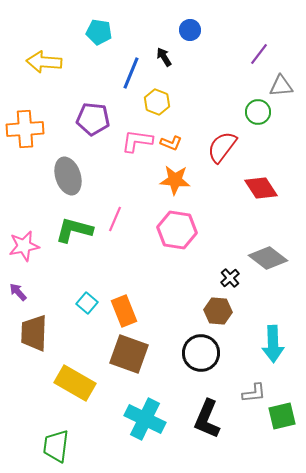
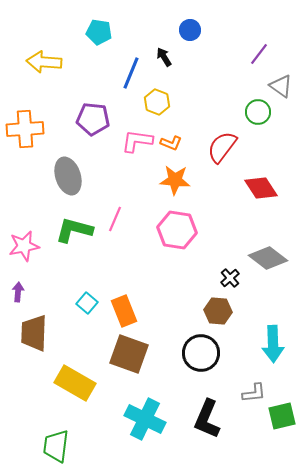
gray triangle: rotated 40 degrees clockwise
purple arrow: rotated 48 degrees clockwise
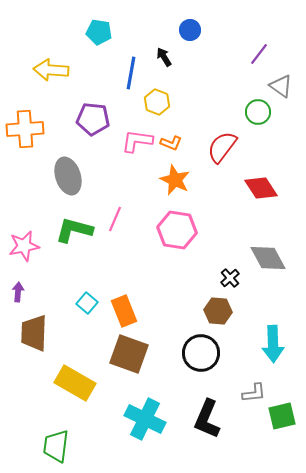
yellow arrow: moved 7 px right, 8 px down
blue line: rotated 12 degrees counterclockwise
orange star: rotated 20 degrees clockwise
gray diamond: rotated 24 degrees clockwise
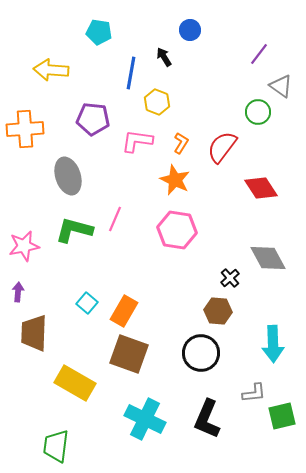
orange L-shape: moved 10 px right; rotated 80 degrees counterclockwise
orange rectangle: rotated 52 degrees clockwise
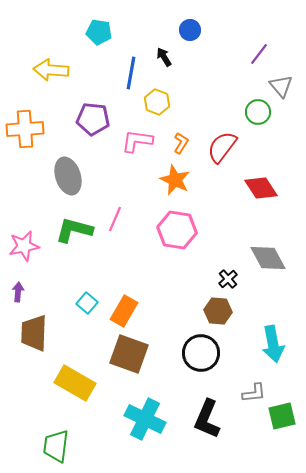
gray triangle: rotated 15 degrees clockwise
black cross: moved 2 px left, 1 px down
cyan arrow: rotated 9 degrees counterclockwise
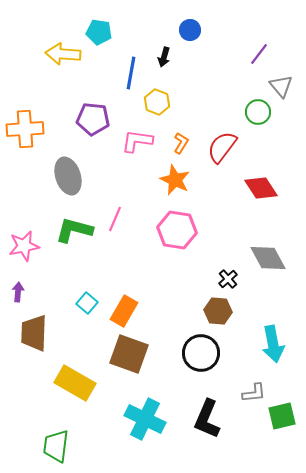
black arrow: rotated 132 degrees counterclockwise
yellow arrow: moved 12 px right, 16 px up
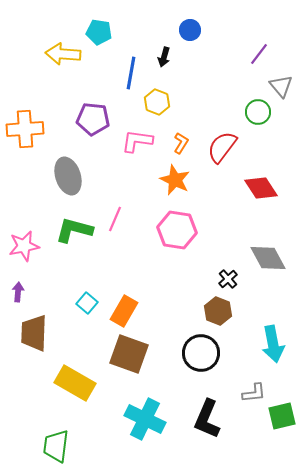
brown hexagon: rotated 16 degrees clockwise
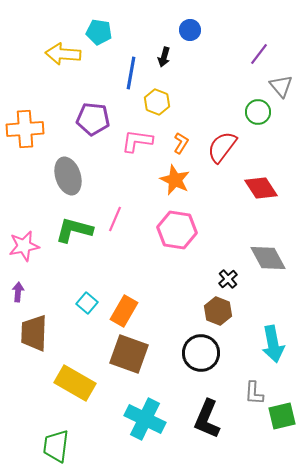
gray L-shape: rotated 100 degrees clockwise
